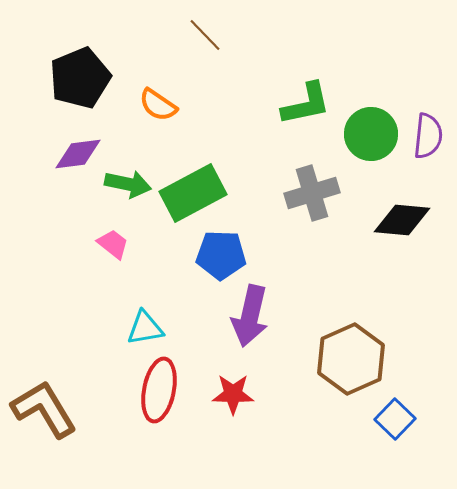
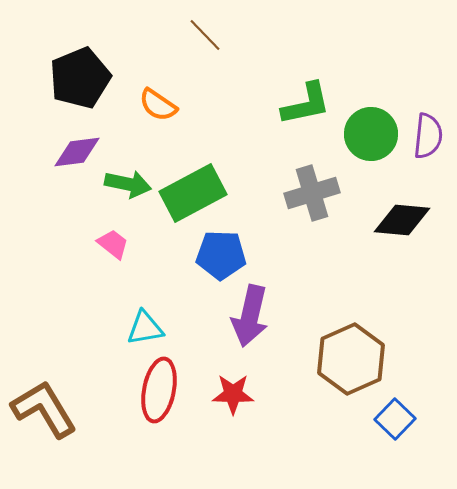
purple diamond: moved 1 px left, 2 px up
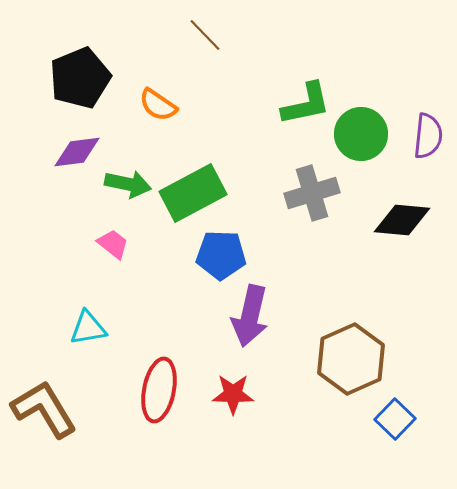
green circle: moved 10 px left
cyan triangle: moved 57 px left
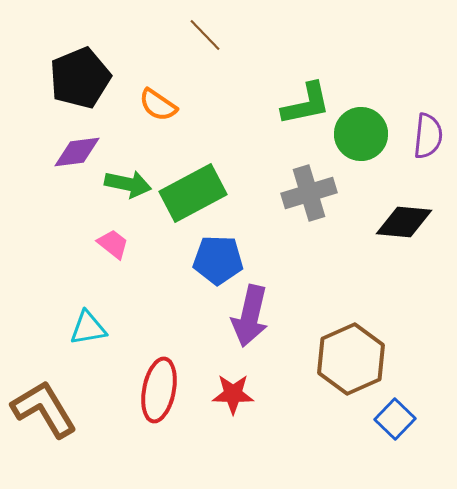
gray cross: moved 3 px left
black diamond: moved 2 px right, 2 px down
blue pentagon: moved 3 px left, 5 px down
